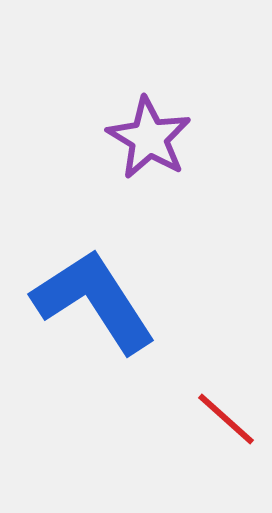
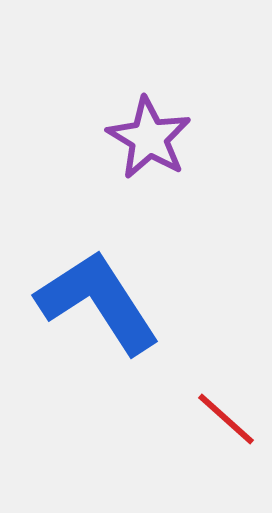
blue L-shape: moved 4 px right, 1 px down
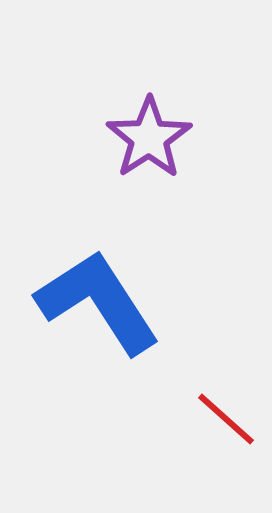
purple star: rotated 8 degrees clockwise
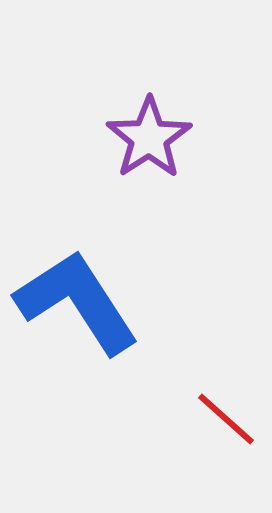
blue L-shape: moved 21 px left
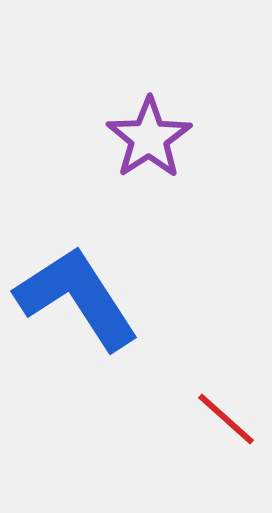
blue L-shape: moved 4 px up
